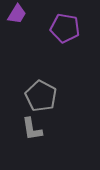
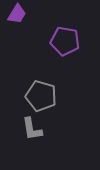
purple pentagon: moved 13 px down
gray pentagon: rotated 12 degrees counterclockwise
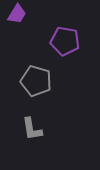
gray pentagon: moved 5 px left, 15 px up
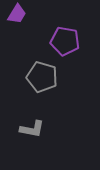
gray pentagon: moved 6 px right, 4 px up
gray L-shape: rotated 70 degrees counterclockwise
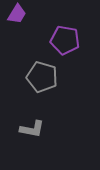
purple pentagon: moved 1 px up
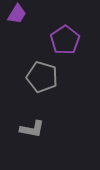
purple pentagon: rotated 28 degrees clockwise
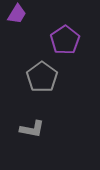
gray pentagon: rotated 20 degrees clockwise
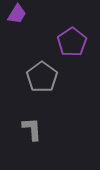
purple pentagon: moved 7 px right, 2 px down
gray L-shape: rotated 105 degrees counterclockwise
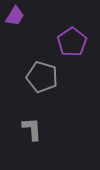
purple trapezoid: moved 2 px left, 2 px down
gray pentagon: rotated 20 degrees counterclockwise
